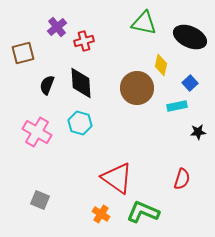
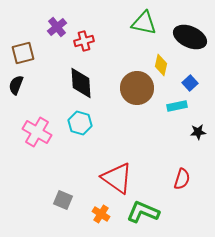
black semicircle: moved 31 px left
gray square: moved 23 px right
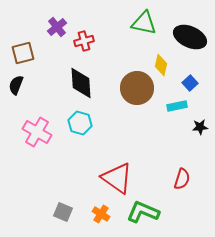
black star: moved 2 px right, 5 px up
gray square: moved 12 px down
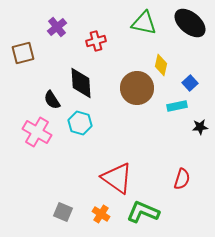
black ellipse: moved 14 px up; rotated 16 degrees clockwise
red cross: moved 12 px right
black semicircle: moved 36 px right, 15 px down; rotated 54 degrees counterclockwise
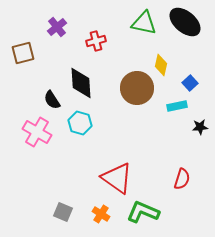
black ellipse: moved 5 px left, 1 px up
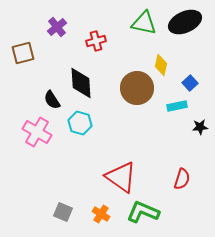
black ellipse: rotated 64 degrees counterclockwise
red triangle: moved 4 px right, 1 px up
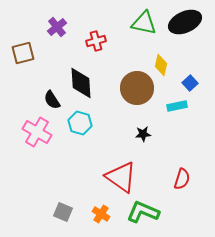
black star: moved 57 px left, 7 px down
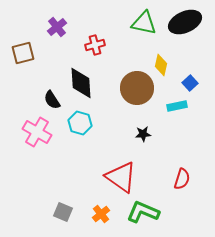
red cross: moved 1 px left, 4 px down
orange cross: rotated 18 degrees clockwise
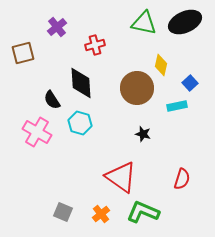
black star: rotated 21 degrees clockwise
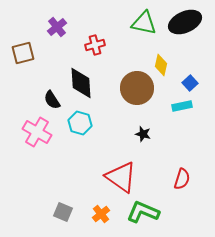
cyan rectangle: moved 5 px right
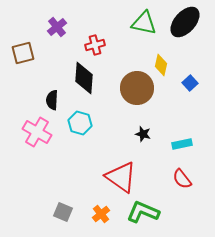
black ellipse: rotated 24 degrees counterclockwise
black diamond: moved 3 px right, 5 px up; rotated 8 degrees clockwise
black semicircle: rotated 36 degrees clockwise
cyan rectangle: moved 38 px down
red semicircle: rotated 125 degrees clockwise
